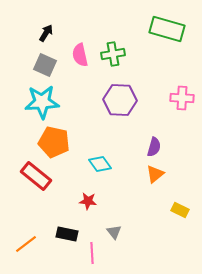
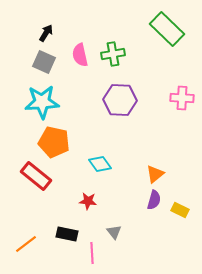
green rectangle: rotated 28 degrees clockwise
gray square: moved 1 px left, 3 px up
purple semicircle: moved 53 px down
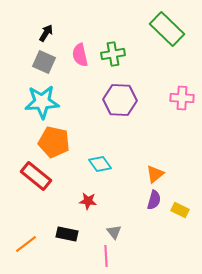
pink line: moved 14 px right, 3 px down
